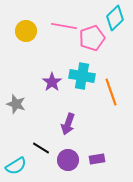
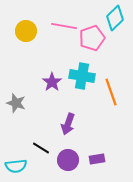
gray star: moved 1 px up
cyan semicircle: rotated 25 degrees clockwise
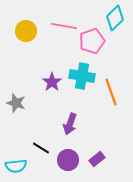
pink pentagon: moved 3 px down
purple arrow: moved 2 px right
purple rectangle: rotated 28 degrees counterclockwise
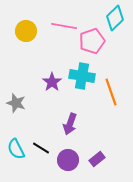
cyan semicircle: moved 17 px up; rotated 70 degrees clockwise
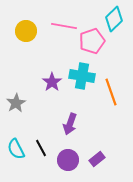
cyan diamond: moved 1 px left, 1 px down
gray star: rotated 24 degrees clockwise
black line: rotated 30 degrees clockwise
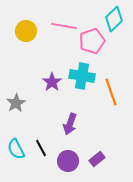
purple circle: moved 1 px down
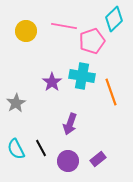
purple rectangle: moved 1 px right
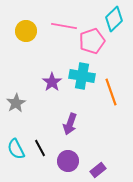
black line: moved 1 px left
purple rectangle: moved 11 px down
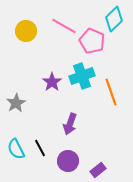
pink line: rotated 20 degrees clockwise
pink pentagon: rotated 30 degrees counterclockwise
cyan cross: rotated 30 degrees counterclockwise
